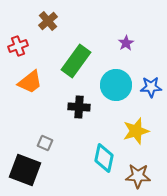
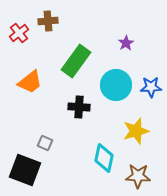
brown cross: rotated 36 degrees clockwise
red cross: moved 1 px right, 13 px up; rotated 18 degrees counterclockwise
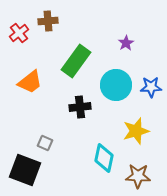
black cross: moved 1 px right; rotated 10 degrees counterclockwise
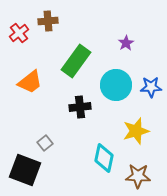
gray square: rotated 28 degrees clockwise
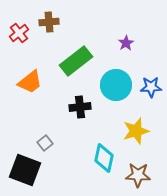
brown cross: moved 1 px right, 1 px down
green rectangle: rotated 16 degrees clockwise
brown star: moved 1 px up
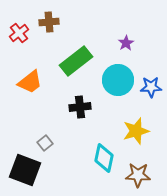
cyan circle: moved 2 px right, 5 px up
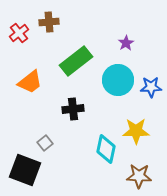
black cross: moved 7 px left, 2 px down
yellow star: rotated 16 degrees clockwise
cyan diamond: moved 2 px right, 9 px up
brown star: moved 1 px right, 1 px down
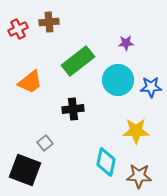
red cross: moved 1 px left, 4 px up; rotated 12 degrees clockwise
purple star: rotated 28 degrees clockwise
green rectangle: moved 2 px right
cyan diamond: moved 13 px down
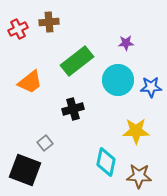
green rectangle: moved 1 px left
black cross: rotated 10 degrees counterclockwise
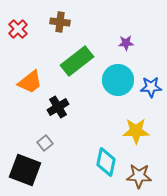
brown cross: moved 11 px right; rotated 12 degrees clockwise
red cross: rotated 18 degrees counterclockwise
black cross: moved 15 px left, 2 px up; rotated 15 degrees counterclockwise
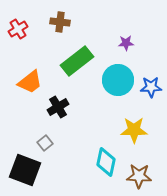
red cross: rotated 12 degrees clockwise
yellow star: moved 2 px left, 1 px up
